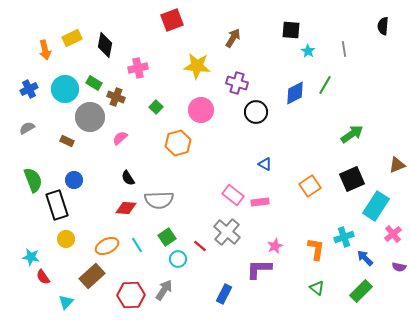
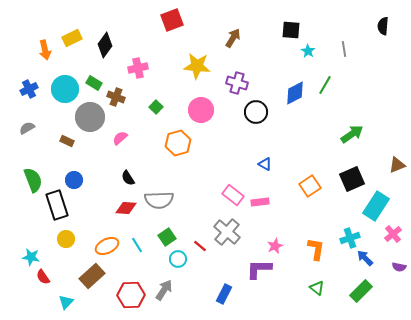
black diamond at (105, 45): rotated 25 degrees clockwise
cyan cross at (344, 237): moved 6 px right, 1 px down
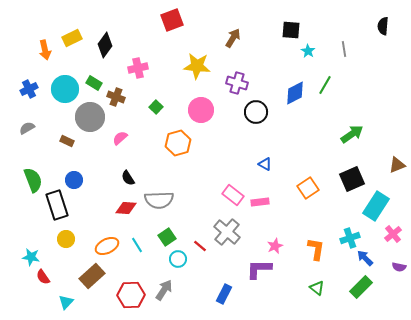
orange square at (310, 186): moved 2 px left, 2 px down
green rectangle at (361, 291): moved 4 px up
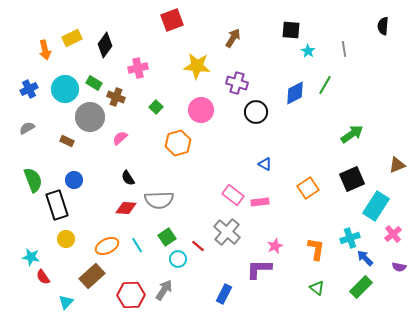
red line at (200, 246): moved 2 px left
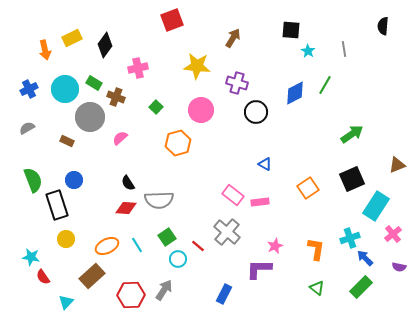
black semicircle at (128, 178): moved 5 px down
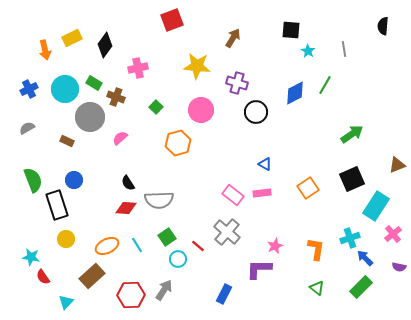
pink rectangle at (260, 202): moved 2 px right, 9 px up
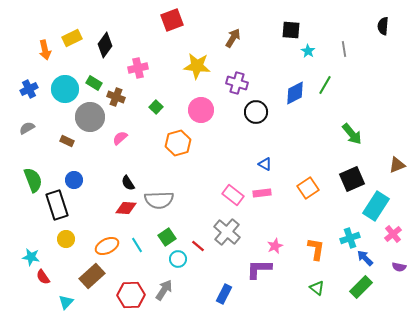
green arrow at (352, 134): rotated 85 degrees clockwise
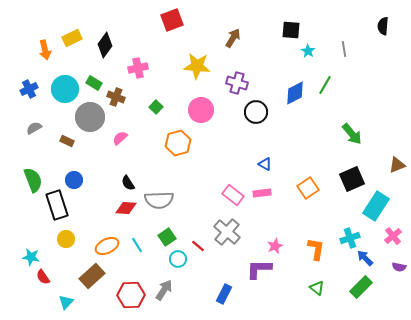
gray semicircle at (27, 128): moved 7 px right
pink cross at (393, 234): moved 2 px down
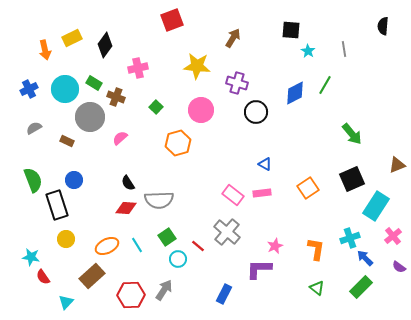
purple semicircle at (399, 267): rotated 24 degrees clockwise
